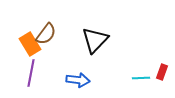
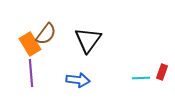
black triangle: moved 7 px left; rotated 8 degrees counterclockwise
purple line: rotated 16 degrees counterclockwise
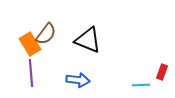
black triangle: rotated 44 degrees counterclockwise
cyan line: moved 7 px down
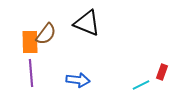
black triangle: moved 1 px left, 17 px up
orange rectangle: moved 2 px up; rotated 30 degrees clockwise
cyan line: rotated 24 degrees counterclockwise
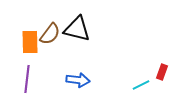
black triangle: moved 10 px left, 6 px down; rotated 8 degrees counterclockwise
brown semicircle: moved 4 px right
purple line: moved 4 px left, 6 px down; rotated 12 degrees clockwise
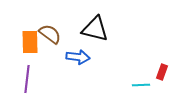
black triangle: moved 18 px right
brown semicircle: rotated 90 degrees counterclockwise
blue arrow: moved 23 px up
cyan line: rotated 24 degrees clockwise
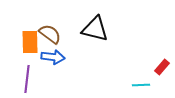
blue arrow: moved 25 px left
red rectangle: moved 5 px up; rotated 21 degrees clockwise
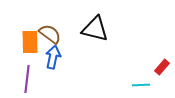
blue arrow: rotated 85 degrees counterclockwise
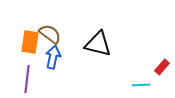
black triangle: moved 3 px right, 15 px down
orange rectangle: rotated 10 degrees clockwise
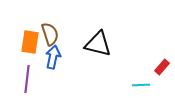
brown semicircle: rotated 35 degrees clockwise
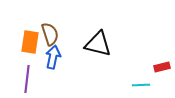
red rectangle: rotated 35 degrees clockwise
